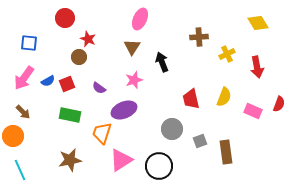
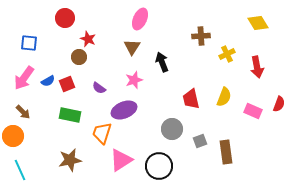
brown cross: moved 2 px right, 1 px up
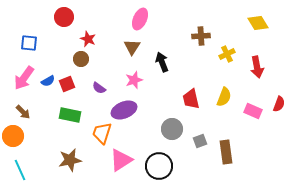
red circle: moved 1 px left, 1 px up
brown circle: moved 2 px right, 2 px down
